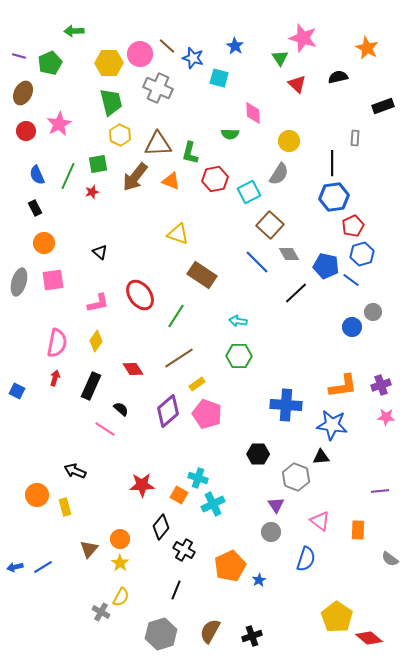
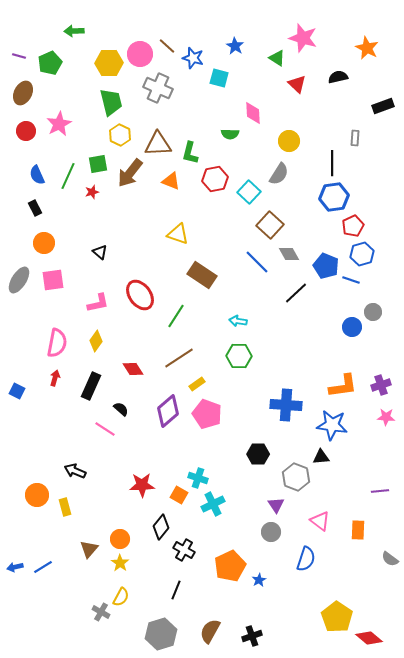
green triangle at (280, 58): moved 3 px left; rotated 24 degrees counterclockwise
brown arrow at (135, 177): moved 5 px left, 4 px up
cyan square at (249, 192): rotated 20 degrees counterclockwise
blue pentagon at (326, 266): rotated 10 degrees clockwise
blue line at (351, 280): rotated 18 degrees counterclockwise
gray ellipse at (19, 282): moved 2 px up; rotated 16 degrees clockwise
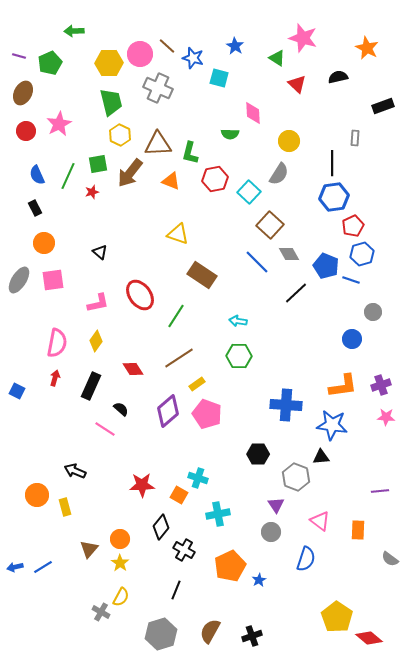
blue circle at (352, 327): moved 12 px down
cyan cross at (213, 504): moved 5 px right, 10 px down; rotated 15 degrees clockwise
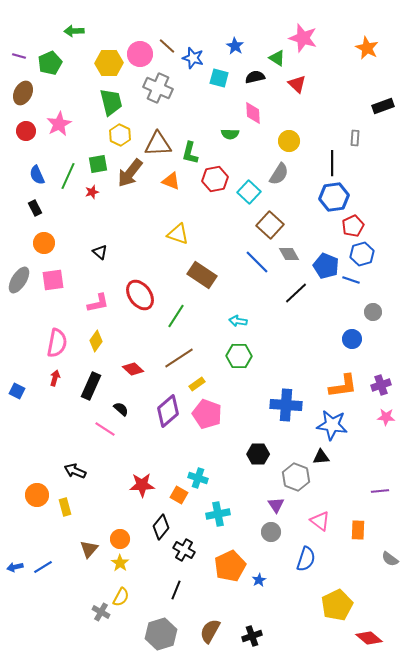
black semicircle at (338, 77): moved 83 px left
red diamond at (133, 369): rotated 15 degrees counterclockwise
yellow pentagon at (337, 617): moved 12 px up; rotated 12 degrees clockwise
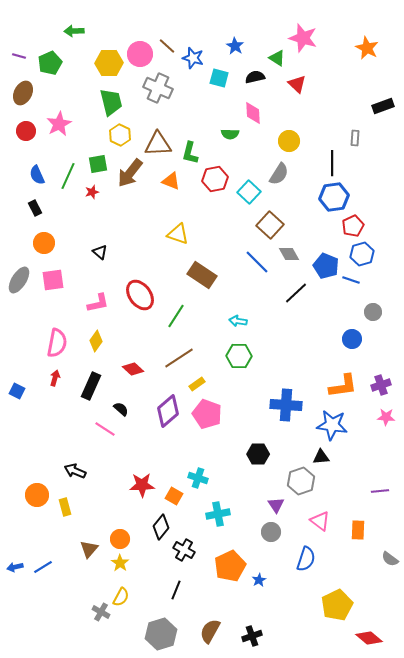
gray hexagon at (296, 477): moved 5 px right, 4 px down; rotated 20 degrees clockwise
orange square at (179, 495): moved 5 px left, 1 px down
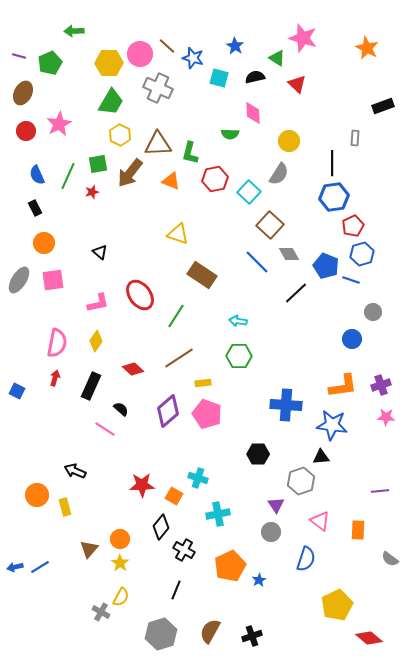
green trapezoid at (111, 102): rotated 44 degrees clockwise
yellow rectangle at (197, 384): moved 6 px right, 1 px up; rotated 28 degrees clockwise
blue line at (43, 567): moved 3 px left
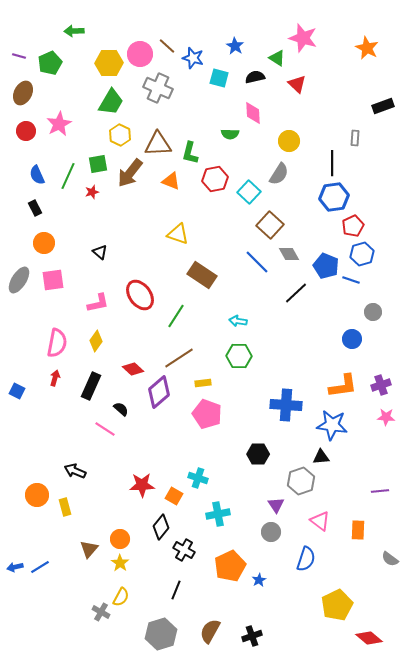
purple diamond at (168, 411): moved 9 px left, 19 px up
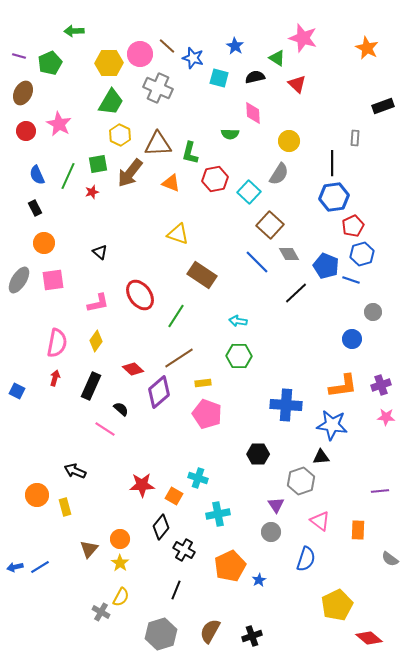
pink star at (59, 124): rotated 15 degrees counterclockwise
orange triangle at (171, 181): moved 2 px down
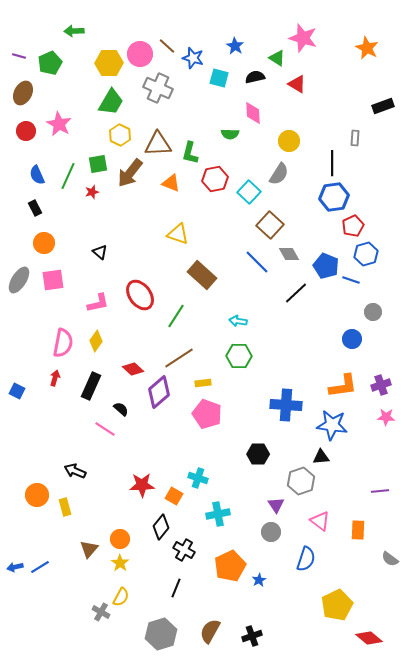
red triangle at (297, 84): rotated 12 degrees counterclockwise
blue hexagon at (362, 254): moved 4 px right
brown rectangle at (202, 275): rotated 8 degrees clockwise
pink semicircle at (57, 343): moved 6 px right
black line at (176, 590): moved 2 px up
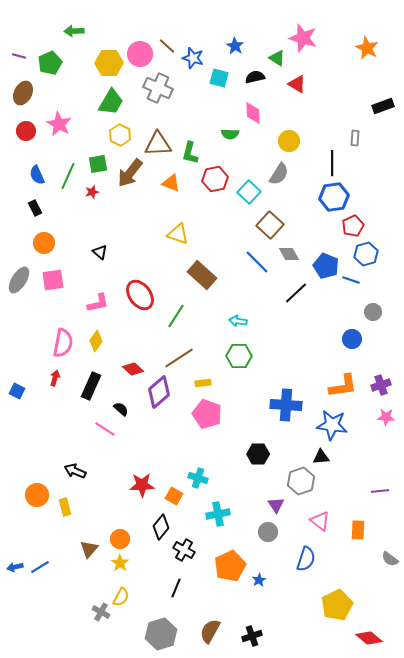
gray circle at (271, 532): moved 3 px left
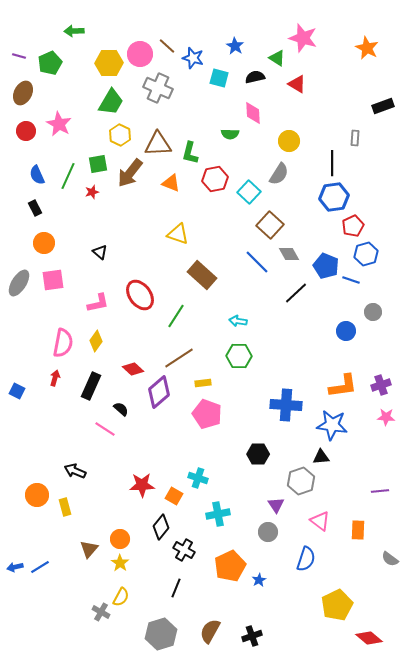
gray ellipse at (19, 280): moved 3 px down
blue circle at (352, 339): moved 6 px left, 8 px up
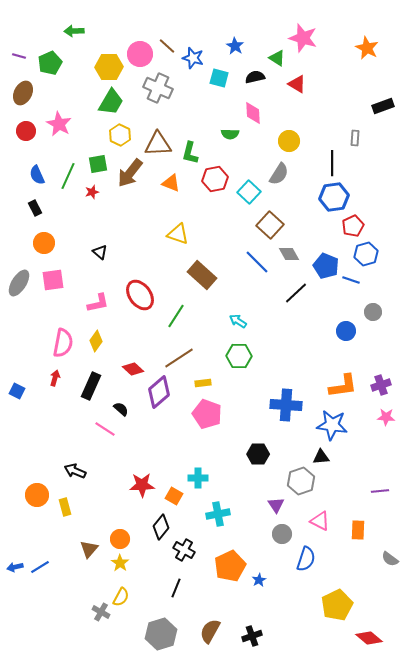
yellow hexagon at (109, 63): moved 4 px down
cyan arrow at (238, 321): rotated 24 degrees clockwise
cyan cross at (198, 478): rotated 18 degrees counterclockwise
pink triangle at (320, 521): rotated 10 degrees counterclockwise
gray circle at (268, 532): moved 14 px right, 2 px down
